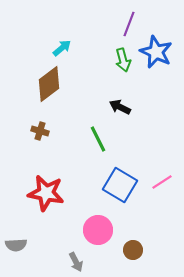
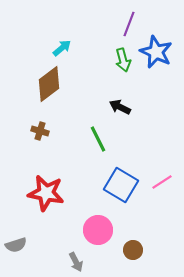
blue square: moved 1 px right
gray semicircle: rotated 15 degrees counterclockwise
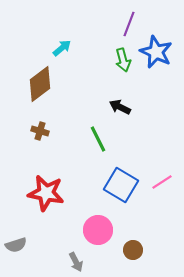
brown diamond: moved 9 px left
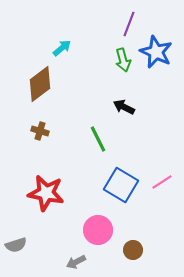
black arrow: moved 4 px right
gray arrow: rotated 90 degrees clockwise
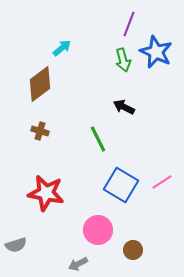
gray arrow: moved 2 px right, 2 px down
